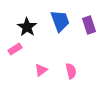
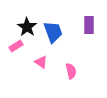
blue trapezoid: moved 7 px left, 11 px down
purple rectangle: rotated 18 degrees clockwise
pink rectangle: moved 1 px right, 3 px up
pink triangle: moved 8 px up; rotated 48 degrees counterclockwise
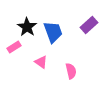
purple rectangle: rotated 48 degrees clockwise
pink rectangle: moved 2 px left, 1 px down
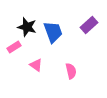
black star: rotated 18 degrees counterclockwise
pink triangle: moved 5 px left, 3 px down
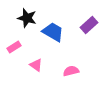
black star: moved 9 px up
blue trapezoid: rotated 40 degrees counterclockwise
pink semicircle: rotated 91 degrees counterclockwise
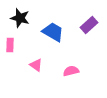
black star: moved 7 px left
pink rectangle: moved 4 px left, 2 px up; rotated 56 degrees counterclockwise
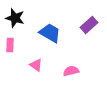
black star: moved 5 px left
blue trapezoid: moved 3 px left, 1 px down
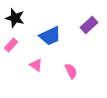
blue trapezoid: moved 3 px down; rotated 125 degrees clockwise
pink rectangle: moved 1 px right; rotated 40 degrees clockwise
pink semicircle: rotated 77 degrees clockwise
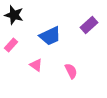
black star: moved 1 px left, 3 px up
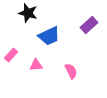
black star: moved 14 px right, 2 px up
blue trapezoid: moved 1 px left
pink rectangle: moved 10 px down
pink triangle: rotated 40 degrees counterclockwise
